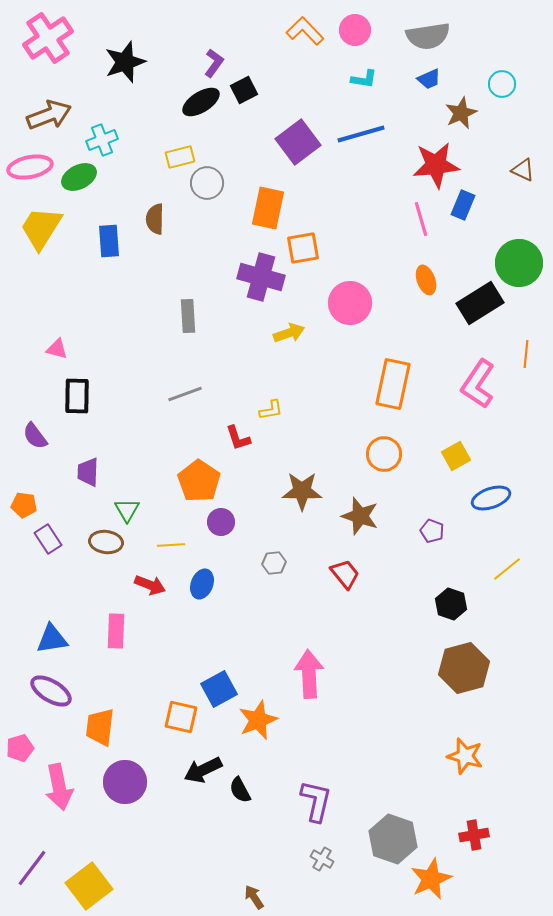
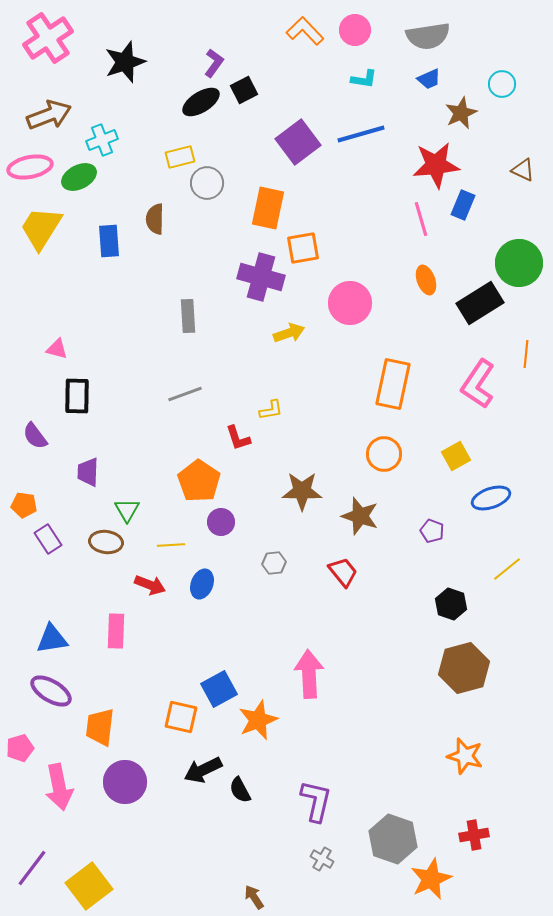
red trapezoid at (345, 574): moved 2 px left, 2 px up
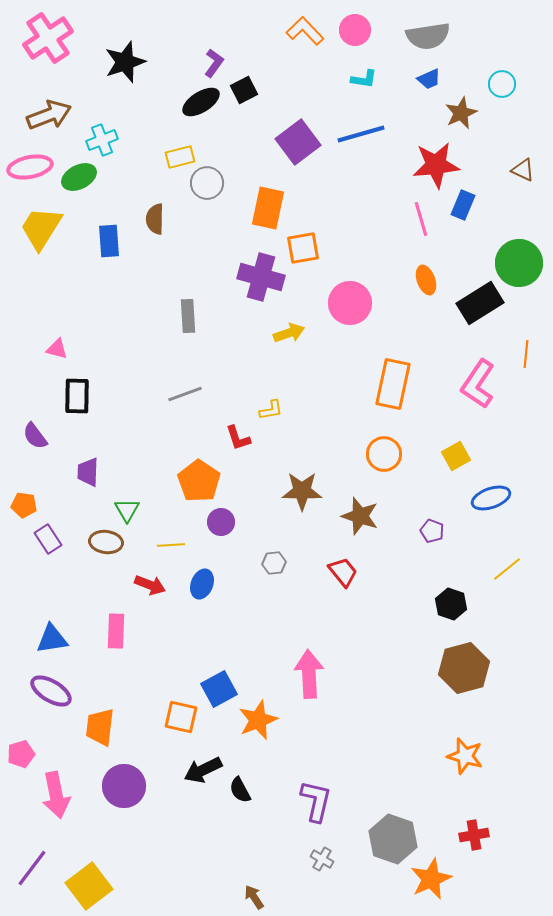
pink pentagon at (20, 748): moved 1 px right, 6 px down
purple circle at (125, 782): moved 1 px left, 4 px down
pink arrow at (59, 787): moved 3 px left, 8 px down
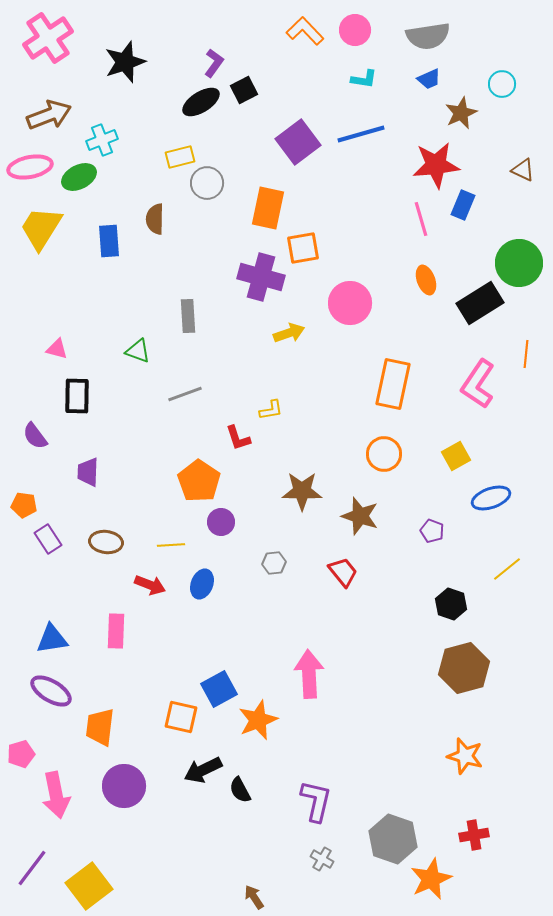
green triangle at (127, 510): moved 11 px right, 159 px up; rotated 40 degrees counterclockwise
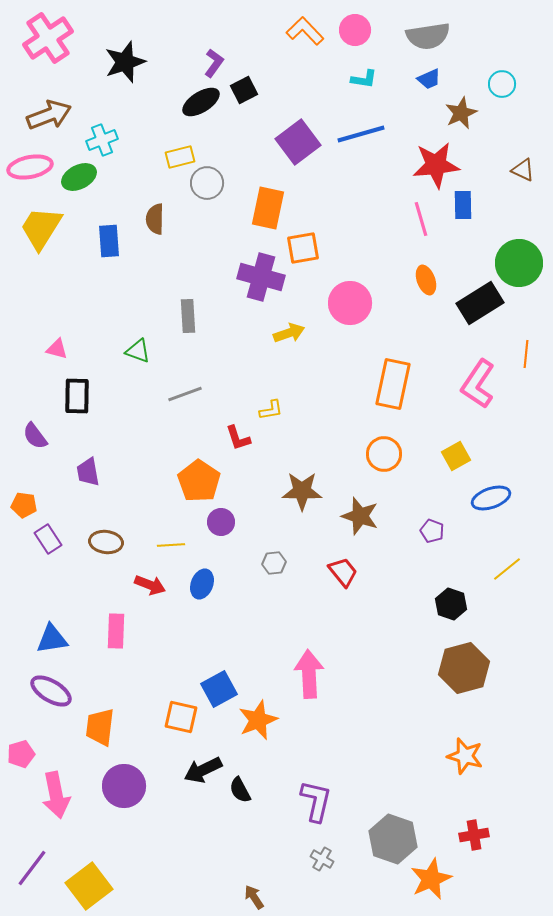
blue rectangle at (463, 205): rotated 24 degrees counterclockwise
purple trapezoid at (88, 472): rotated 12 degrees counterclockwise
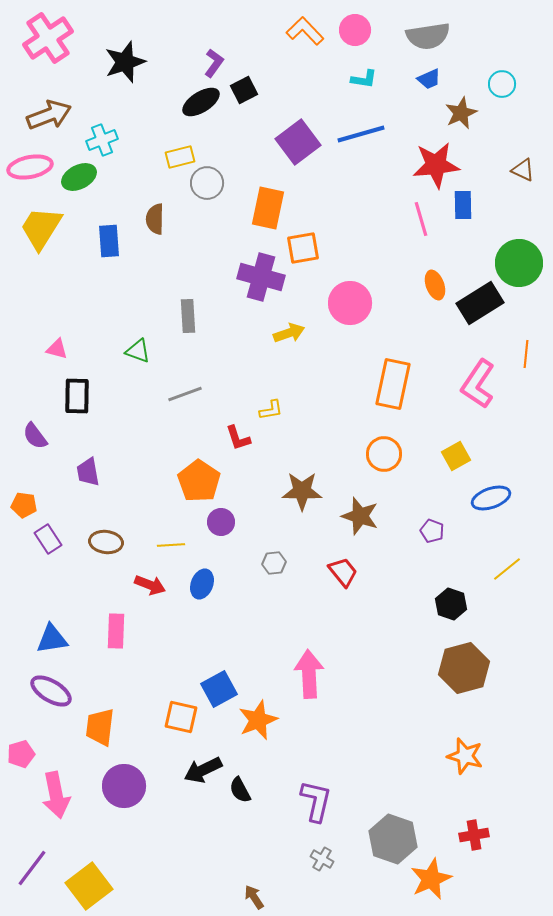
orange ellipse at (426, 280): moved 9 px right, 5 px down
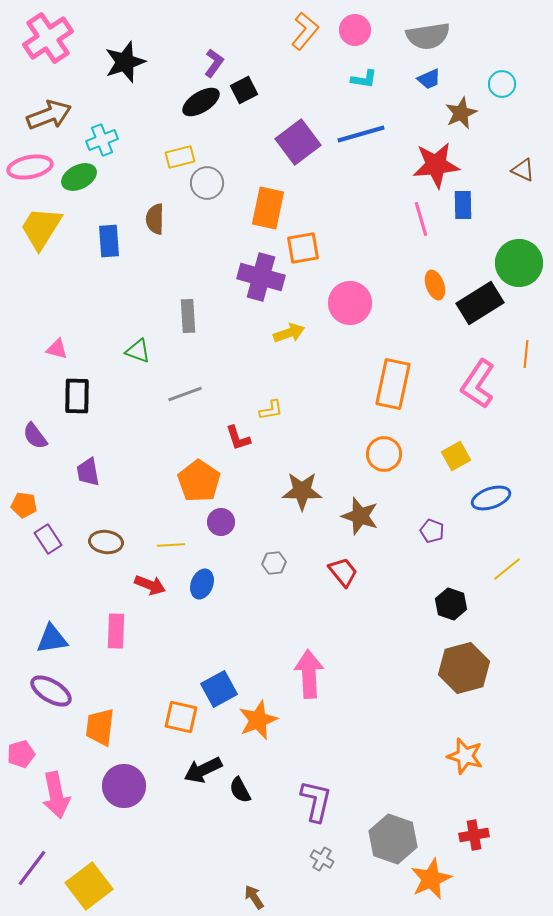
orange L-shape at (305, 31): rotated 84 degrees clockwise
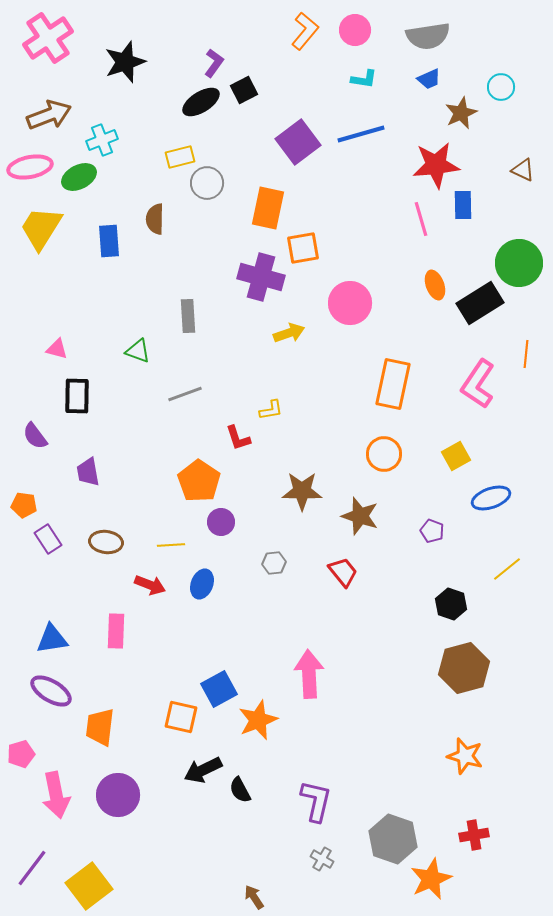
cyan circle at (502, 84): moved 1 px left, 3 px down
purple circle at (124, 786): moved 6 px left, 9 px down
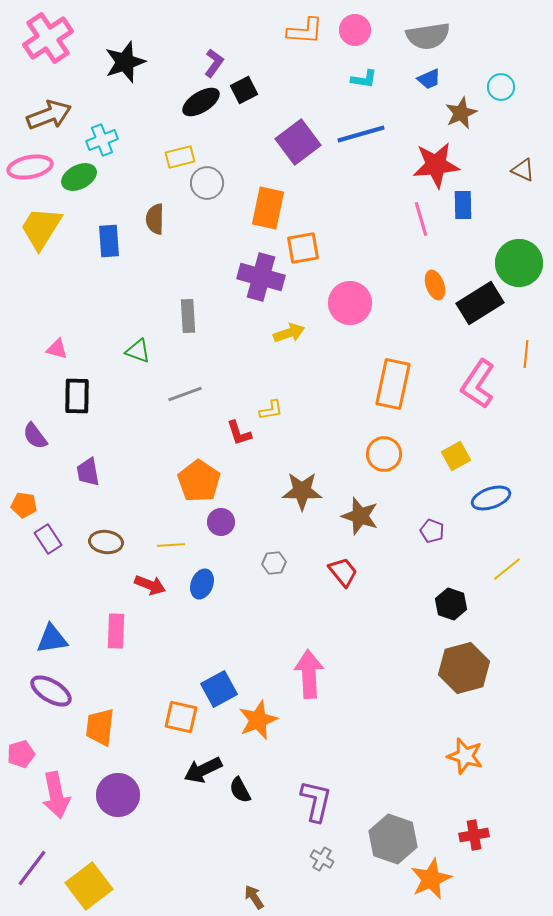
orange L-shape at (305, 31): rotated 54 degrees clockwise
red L-shape at (238, 438): moved 1 px right, 5 px up
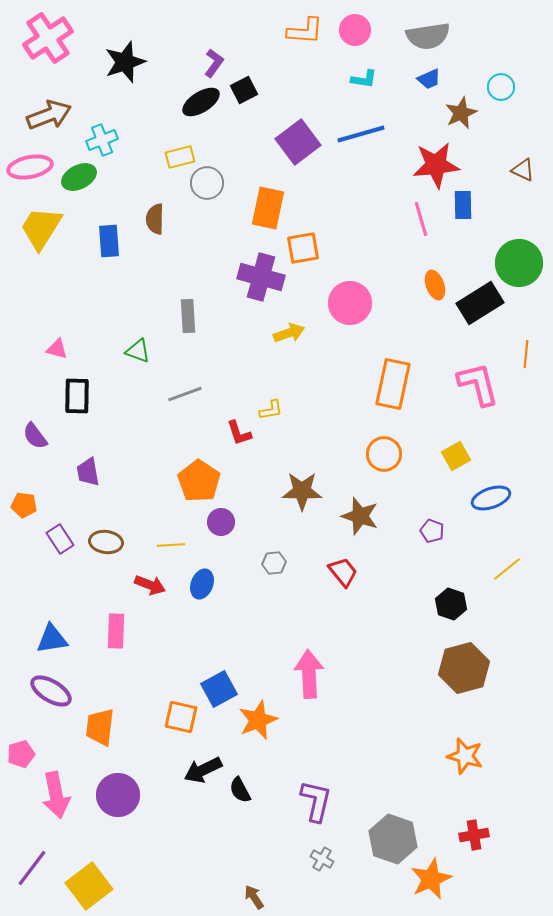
pink L-shape at (478, 384): rotated 132 degrees clockwise
purple rectangle at (48, 539): moved 12 px right
